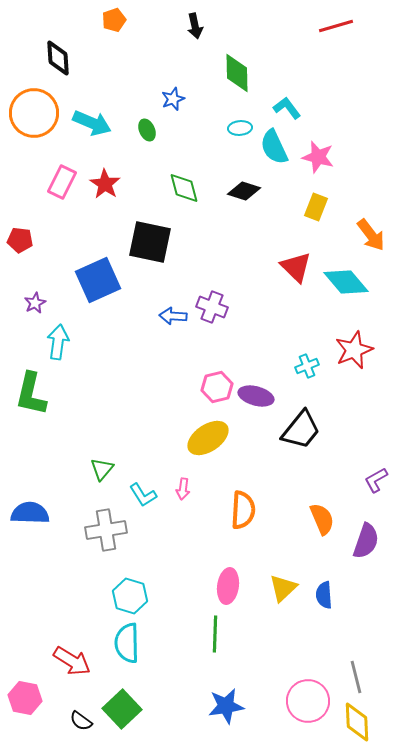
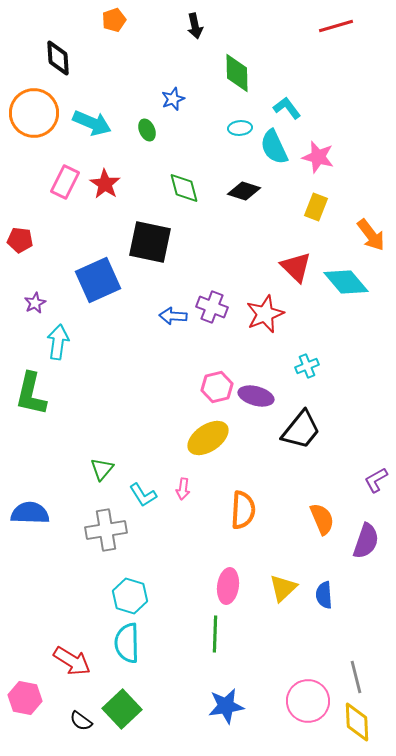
pink rectangle at (62, 182): moved 3 px right
red star at (354, 350): moved 89 px left, 36 px up
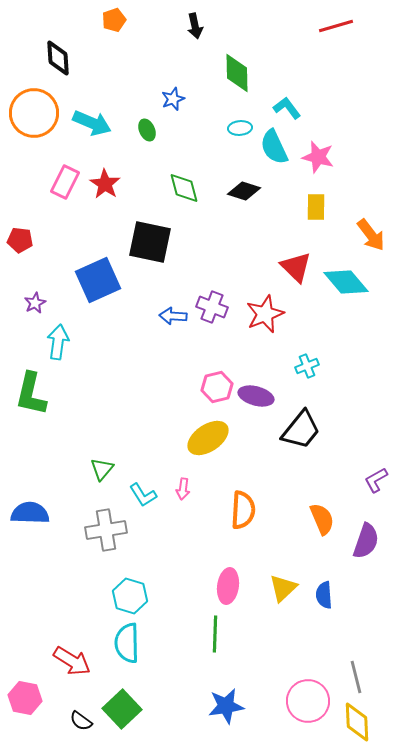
yellow rectangle at (316, 207): rotated 20 degrees counterclockwise
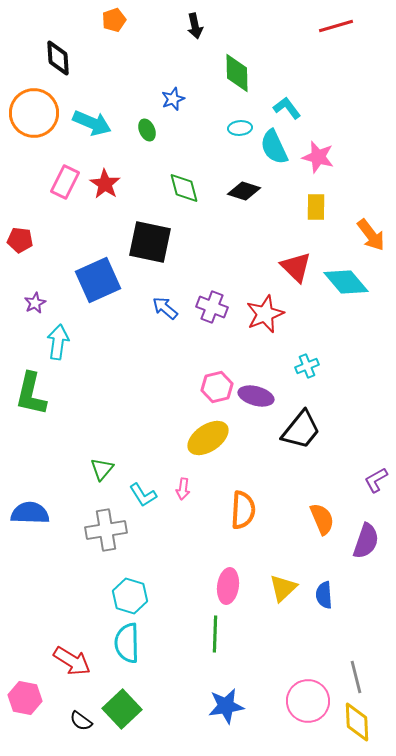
blue arrow at (173, 316): moved 8 px left, 8 px up; rotated 36 degrees clockwise
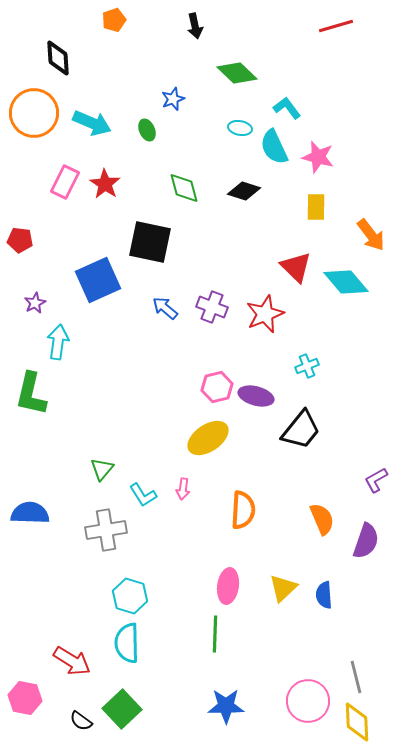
green diamond at (237, 73): rotated 45 degrees counterclockwise
cyan ellipse at (240, 128): rotated 15 degrees clockwise
blue star at (226, 706): rotated 9 degrees clockwise
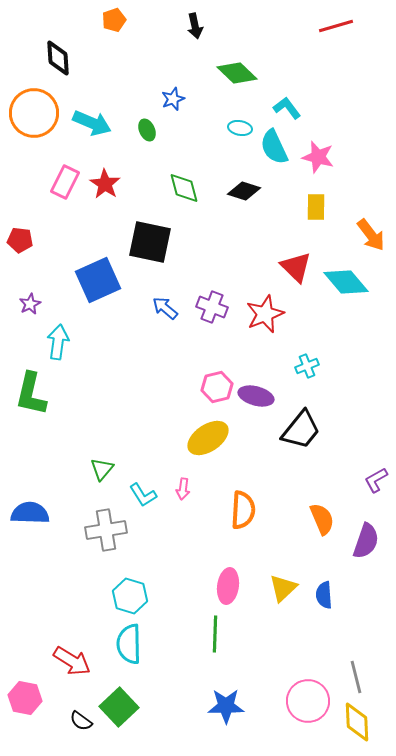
purple star at (35, 303): moved 5 px left, 1 px down
cyan semicircle at (127, 643): moved 2 px right, 1 px down
green square at (122, 709): moved 3 px left, 2 px up
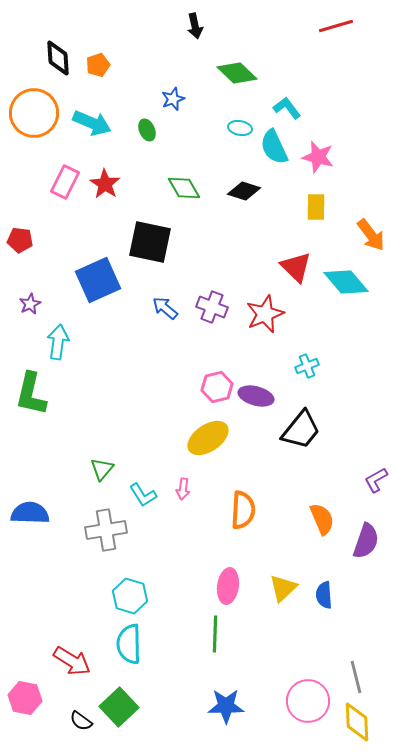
orange pentagon at (114, 20): moved 16 px left, 45 px down
green diamond at (184, 188): rotated 16 degrees counterclockwise
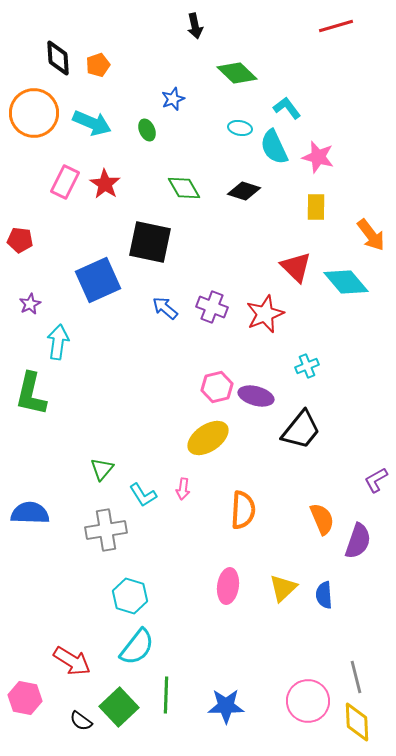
purple semicircle at (366, 541): moved 8 px left
green line at (215, 634): moved 49 px left, 61 px down
cyan semicircle at (129, 644): moved 8 px right, 3 px down; rotated 141 degrees counterclockwise
